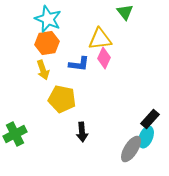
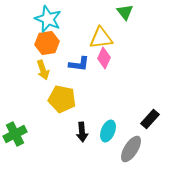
yellow triangle: moved 1 px right, 1 px up
cyan ellipse: moved 38 px left, 6 px up
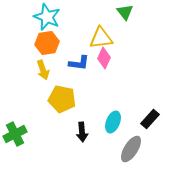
cyan star: moved 1 px left, 2 px up
blue L-shape: moved 1 px up
cyan ellipse: moved 5 px right, 9 px up
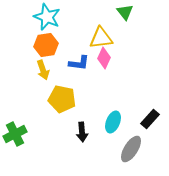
orange hexagon: moved 1 px left, 2 px down
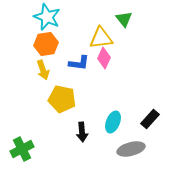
green triangle: moved 1 px left, 7 px down
orange hexagon: moved 1 px up
green cross: moved 7 px right, 15 px down
gray ellipse: rotated 44 degrees clockwise
